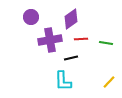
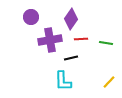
purple diamond: rotated 20 degrees counterclockwise
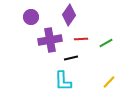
purple diamond: moved 2 px left, 4 px up
green line: rotated 40 degrees counterclockwise
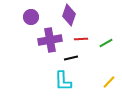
purple diamond: rotated 15 degrees counterclockwise
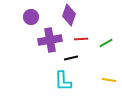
yellow line: moved 2 px up; rotated 56 degrees clockwise
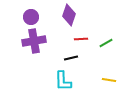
purple cross: moved 16 px left, 1 px down
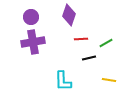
purple cross: moved 1 px left, 1 px down
black line: moved 18 px right
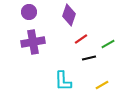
purple circle: moved 2 px left, 5 px up
red line: rotated 32 degrees counterclockwise
green line: moved 2 px right, 1 px down
yellow line: moved 7 px left, 5 px down; rotated 40 degrees counterclockwise
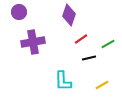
purple circle: moved 10 px left
